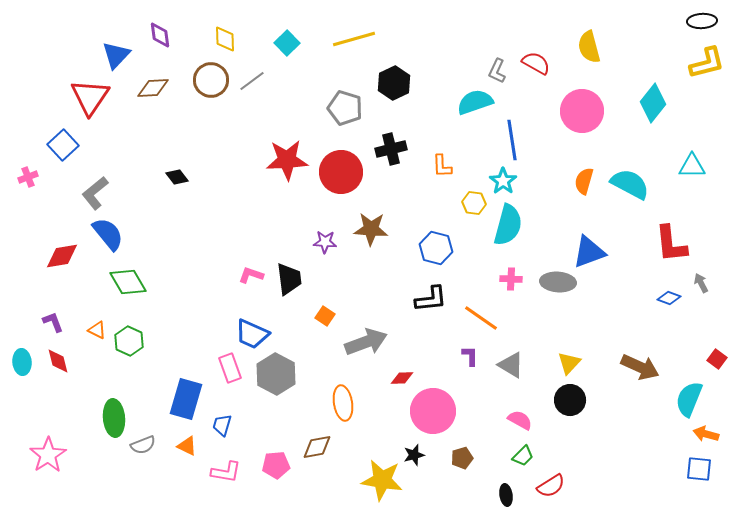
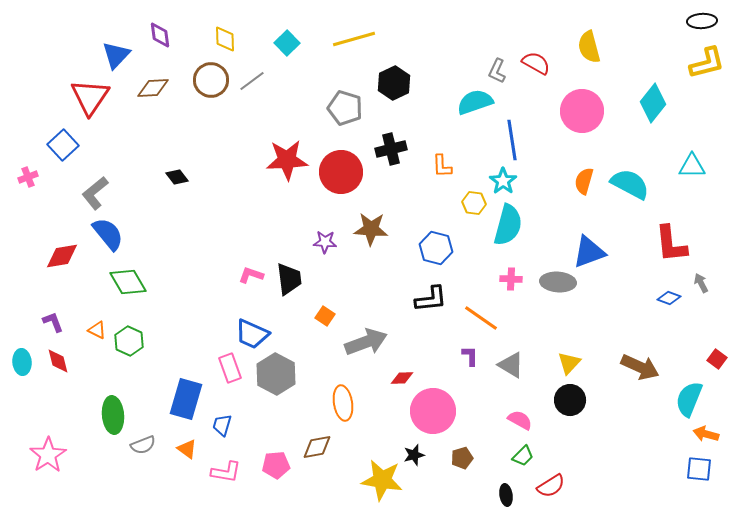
green ellipse at (114, 418): moved 1 px left, 3 px up
orange triangle at (187, 446): moved 3 px down; rotated 10 degrees clockwise
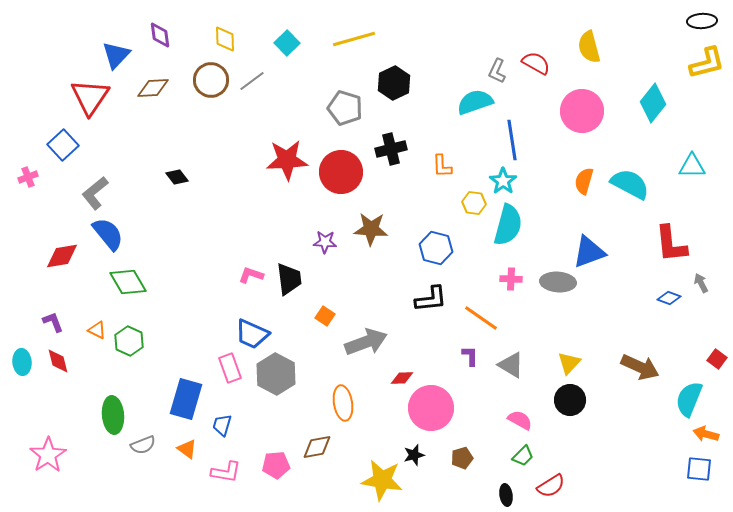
pink circle at (433, 411): moved 2 px left, 3 px up
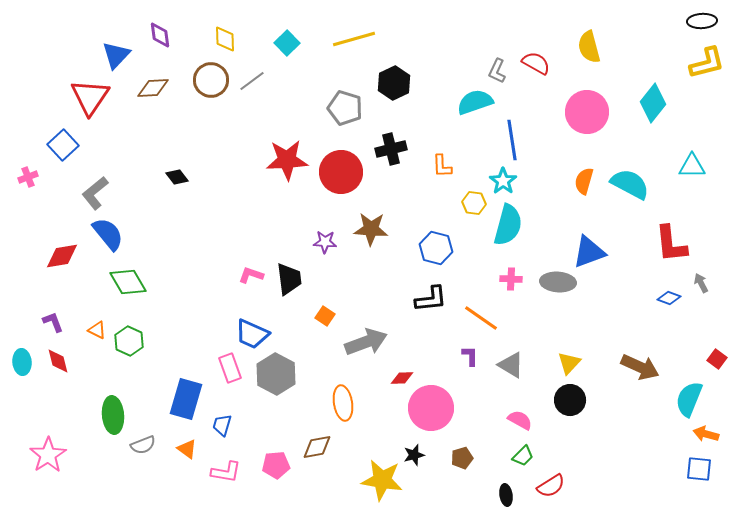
pink circle at (582, 111): moved 5 px right, 1 px down
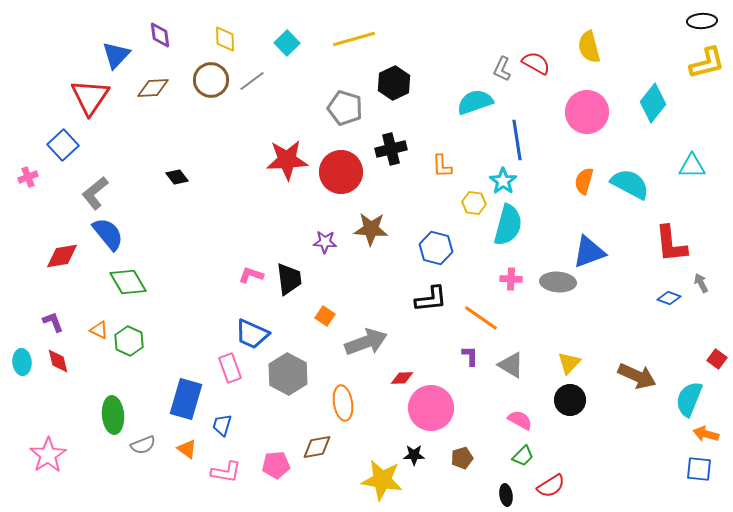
gray L-shape at (497, 71): moved 5 px right, 2 px up
blue line at (512, 140): moved 5 px right
orange triangle at (97, 330): moved 2 px right
brown arrow at (640, 367): moved 3 px left, 9 px down
gray hexagon at (276, 374): moved 12 px right
black star at (414, 455): rotated 15 degrees clockwise
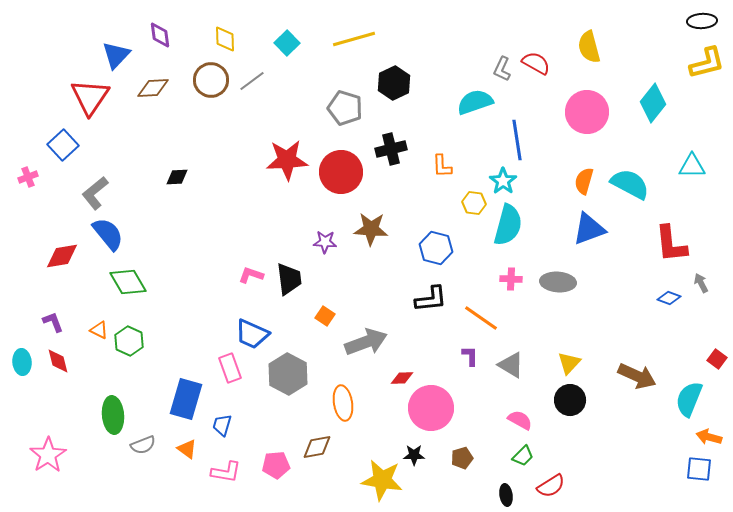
black diamond at (177, 177): rotated 55 degrees counterclockwise
blue triangle at (589, 252): moved 23 px up
orange arrow at (706, 434): moved 3 px right, 3 px down
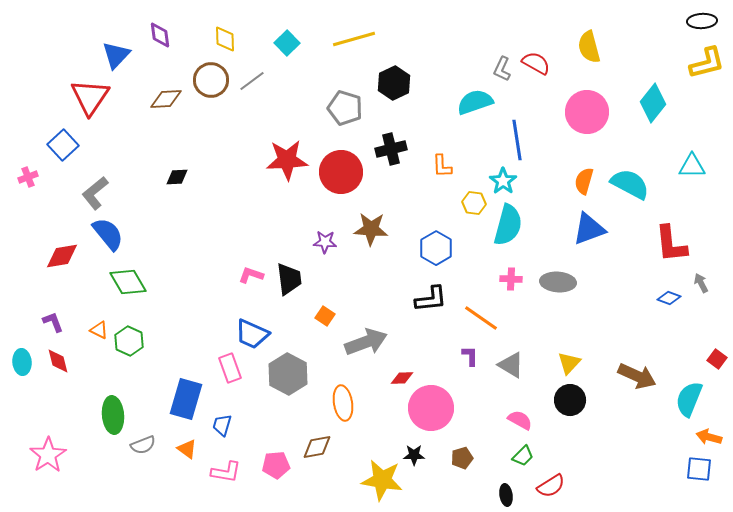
brown diamond at (153, 88): moved 13 px right, 11 px down
blue hexagon at (436, 248): rotated 16 degrees clockwise
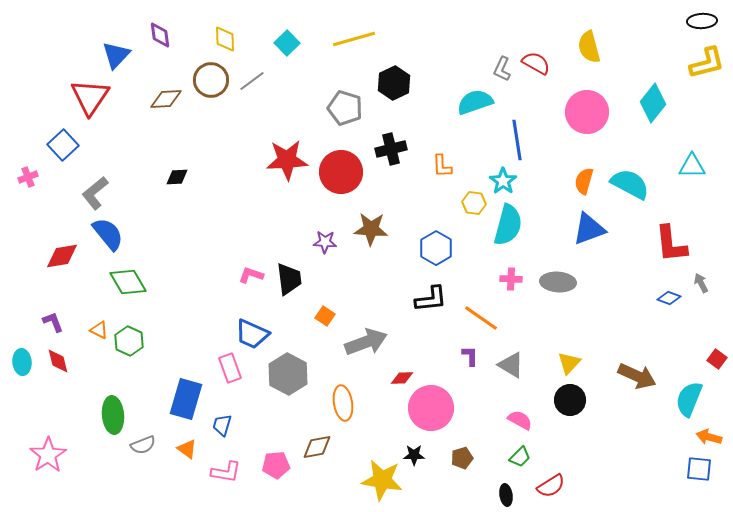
green trapezoid at (523, 456): moved 3 px left, 1 px down
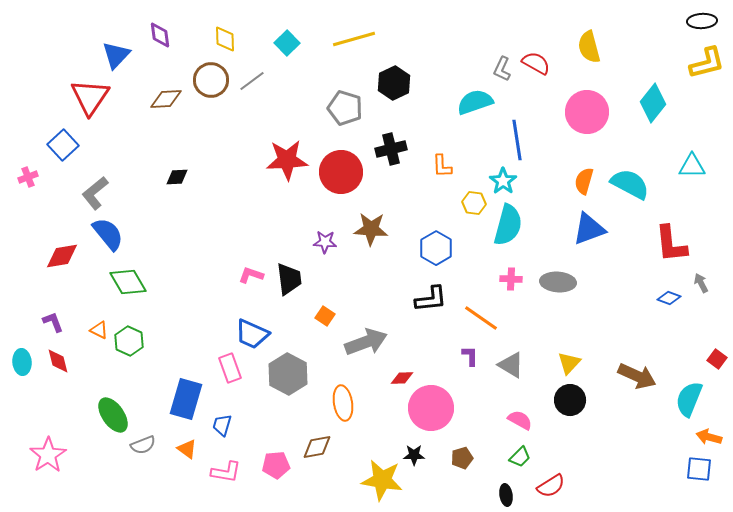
green ellipse at (113, 415): rotated 30 degrees counterclockwise
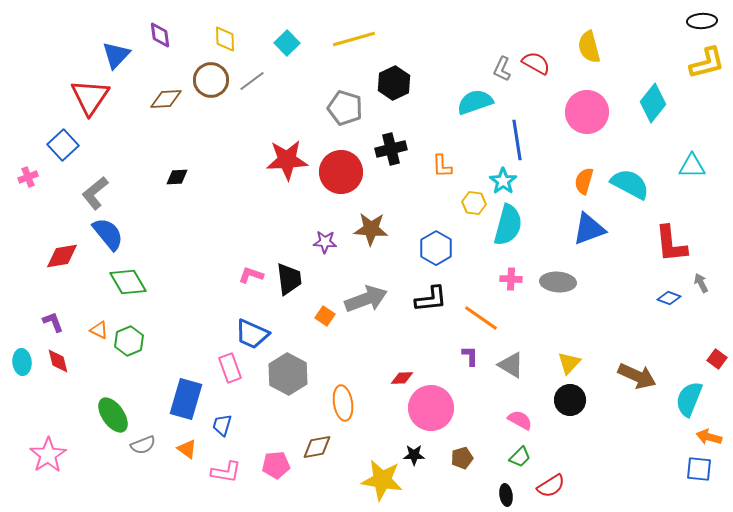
green hexagon at (129, 341): rotated 12 degrees clockwise
gray arrow at (366, 342): moved 43 px up
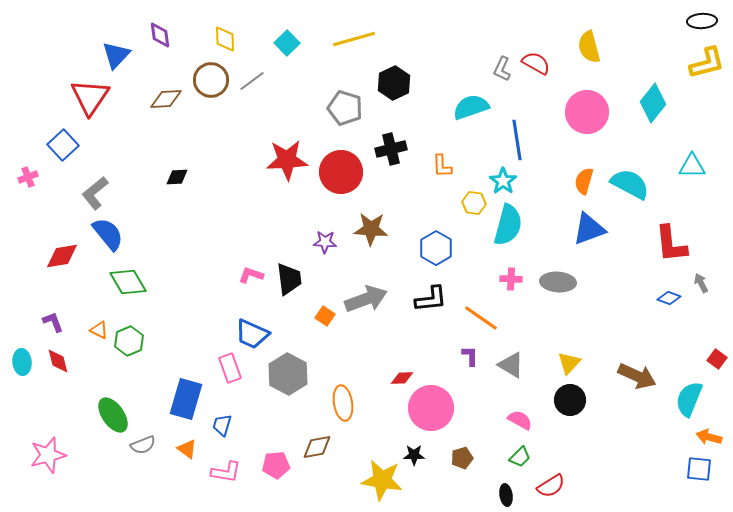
cyan semicircle at (475, 102): moved 4 px left, 5 px down
pink star at (48, 455): rotated 18 degrees clockwise
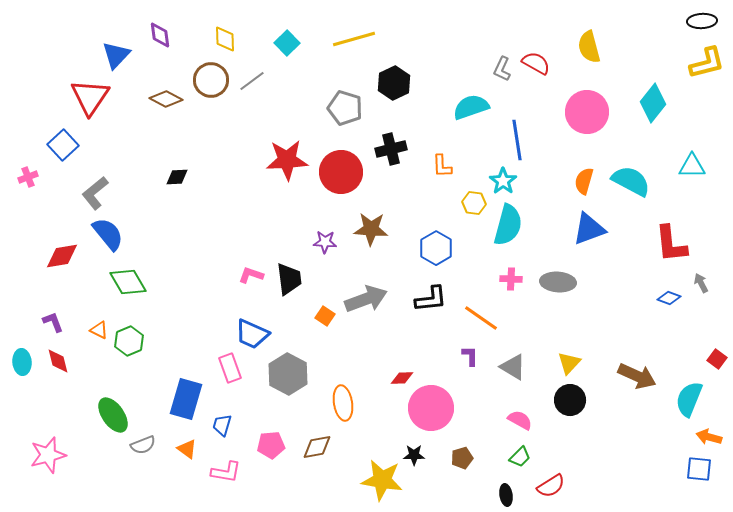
brown diamond at (166, 99): rotated 32 degrees clockwise
cyan semicircle at (630, 184): moved 1 px right, 3 px up
gray triangle at (511, 365): moved 2 px right, 2 px down
pink pentagon at (276, 465): moved 5 px left, 20 px up
